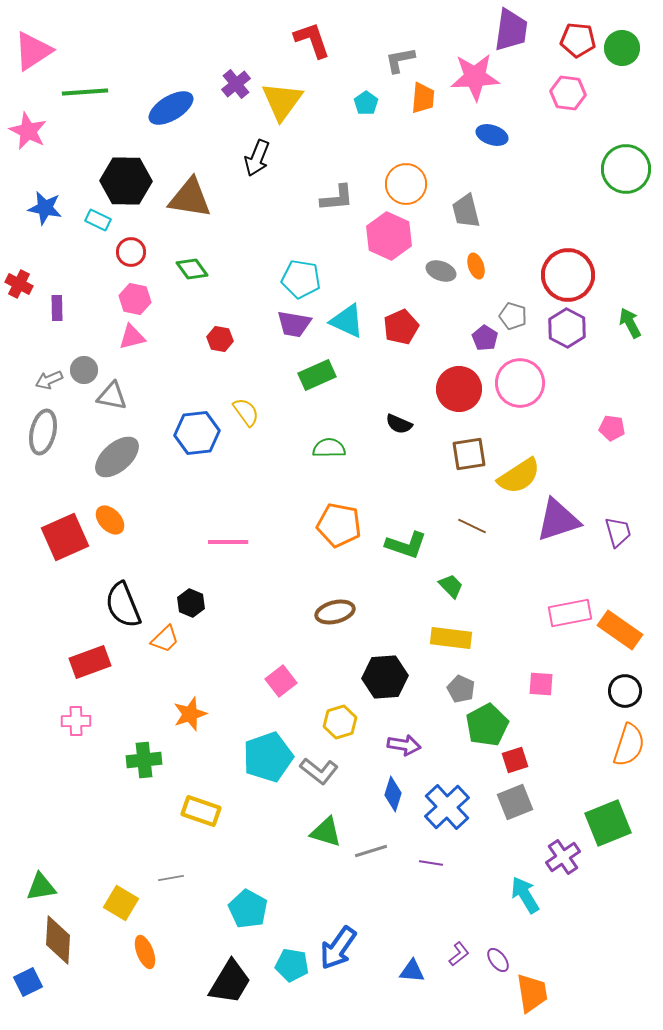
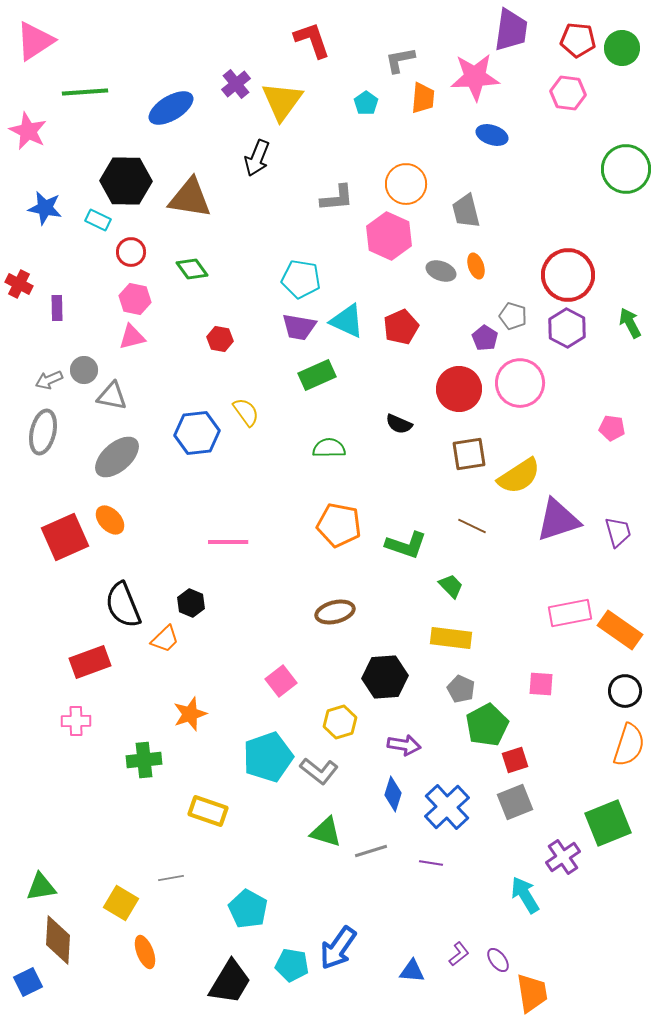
pink triangle at (33, 51): moved 2 px right, 10 px up
purple trapezoid at (294, 324): moved 5 px right, 3 px down
yellow rectangle at (201, 811): moved 7 px right
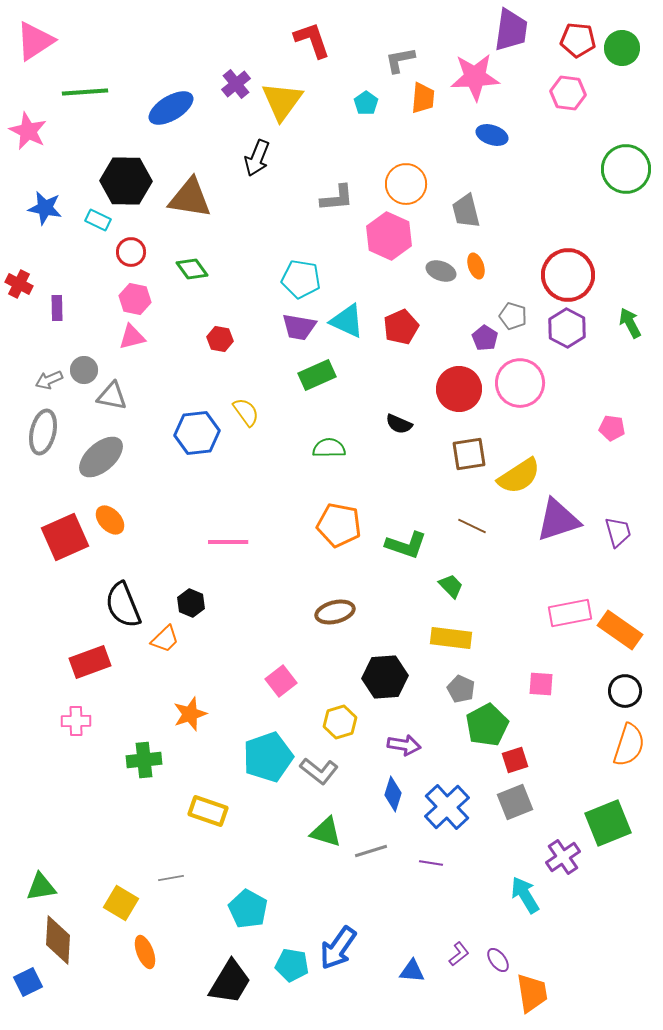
gray ellipse at (117, 457): moved 16 px left
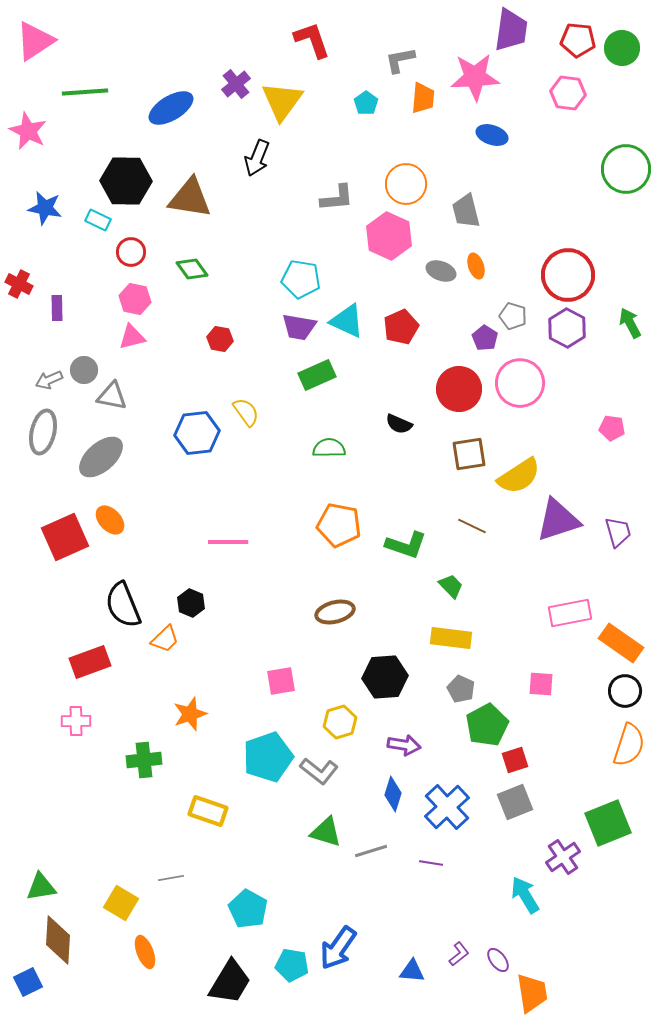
orange rectangle at (620, 630): moved 1 px right, 13 px down
pink square at (281, 681): rotated 28 degrees clockwise
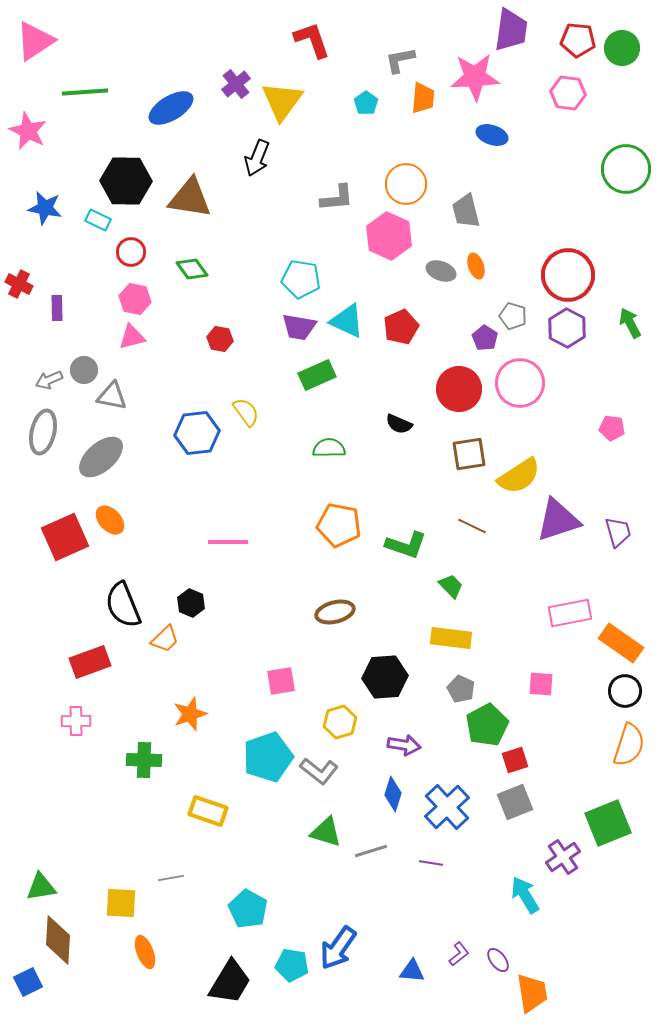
green cross at (144, 760): rotated 8 degrees clockwise
yellow square at (121, 903): rotated 28 degrees counterclockwise
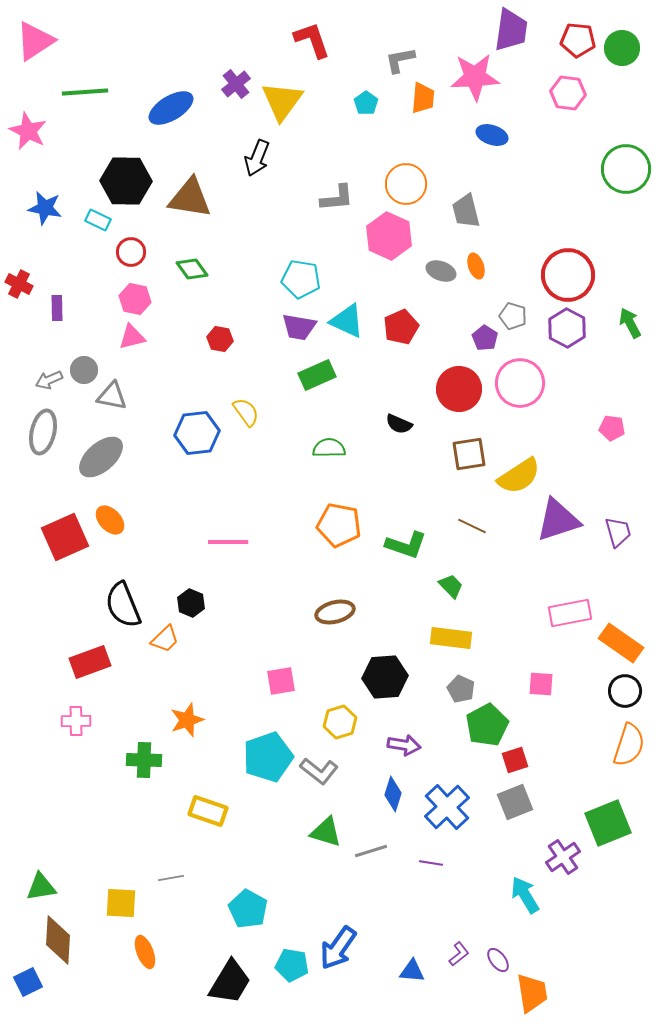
orange star at (190, 714): moved 3 px left, 6 px down
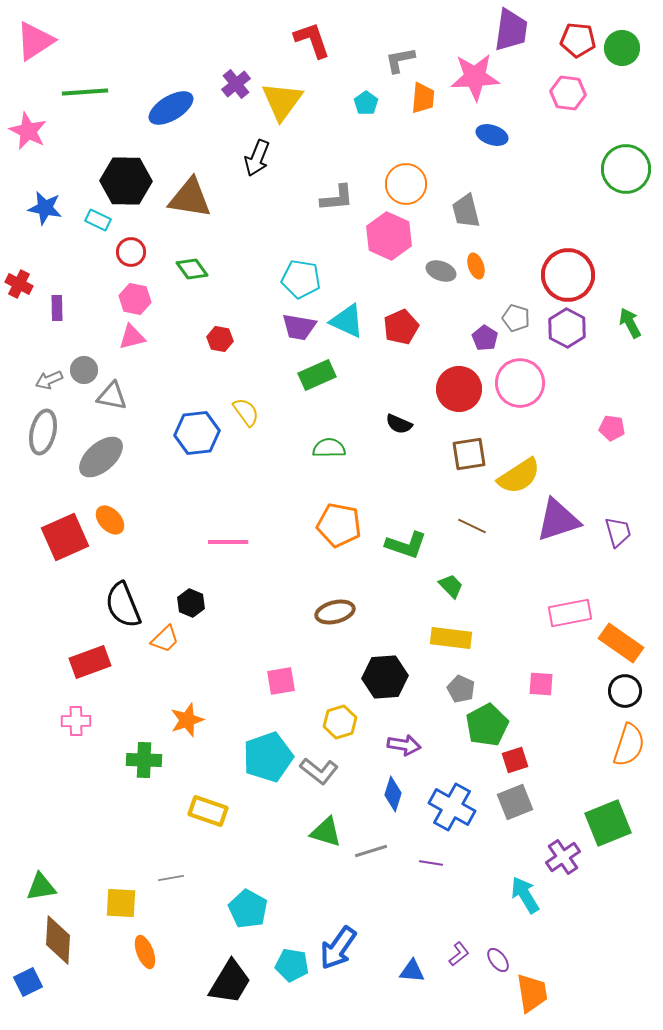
gray pentagon at (513, 316): moved 3 px right, 2 px down
blue cross at (447, 807): moved 5 px right; rotated 18 degrees counterclockwise
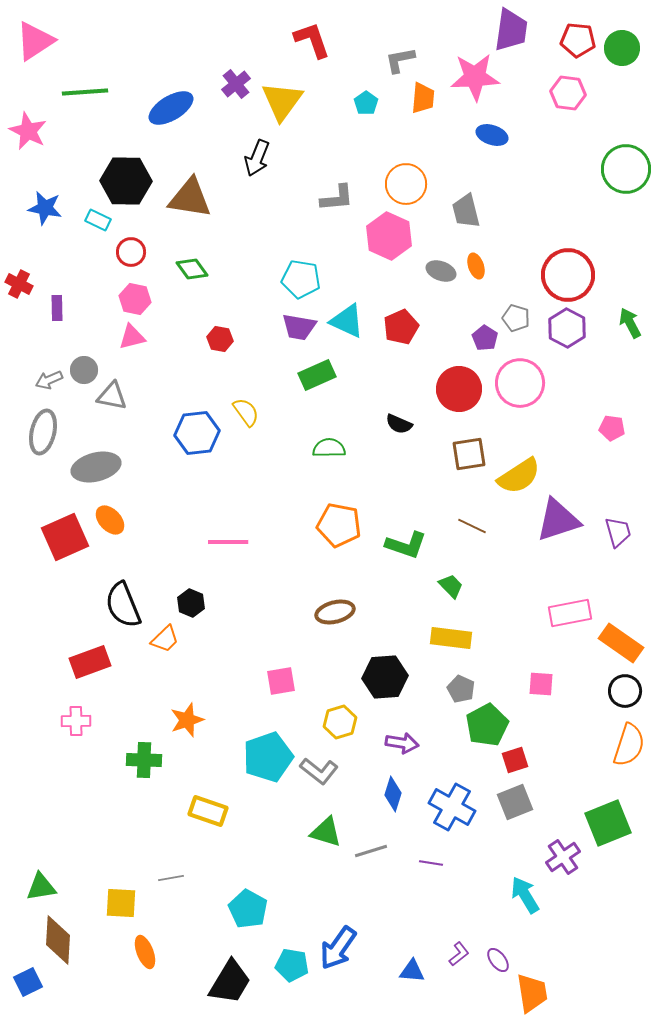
gray ellipse at (101, 457): moved 5 px left, 10 px down; rotated 27 degrees clockwise
purple arrow at (404, 745): moved 2 px left, 2 px up
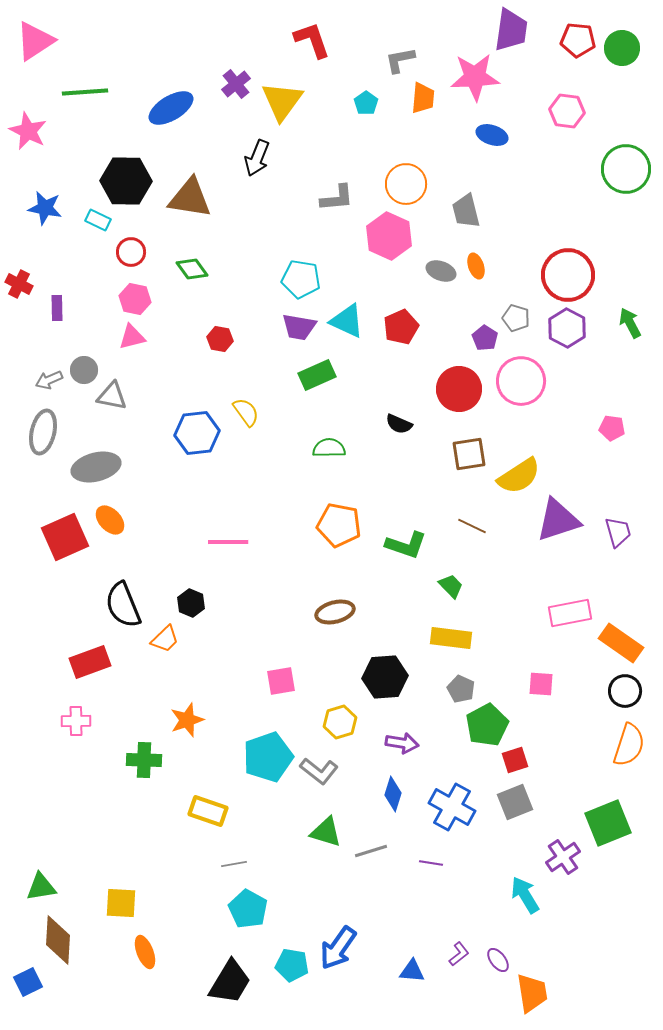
pink hexagon at (568, 93): moved 1 px left, 18 px down
pink circle at (520, 383): moved 1 px right, 2 px up
gray line at (171, 878): moved 63 px right, 14 px up
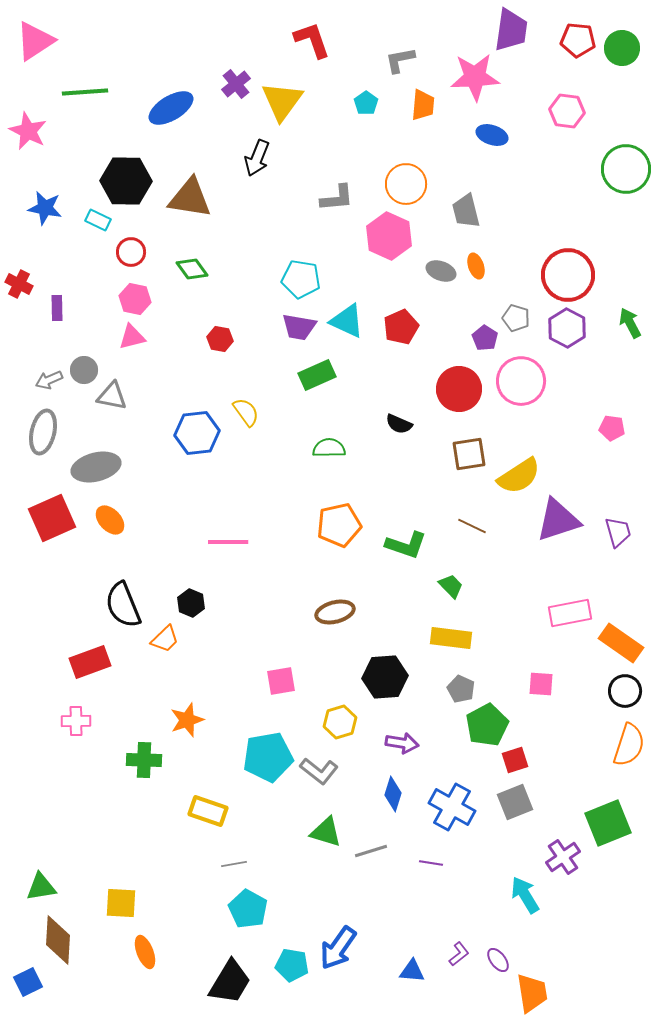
orange trapezoid at (423, 98): moved 7 px down
orange pentagon at (339, 525): rotated 24 degrees counterclockwise
red square at (65, 537): moved 13 px left, 19 px up
cyan pentagon at (268, 757): rotated 9 degrees clockwise
